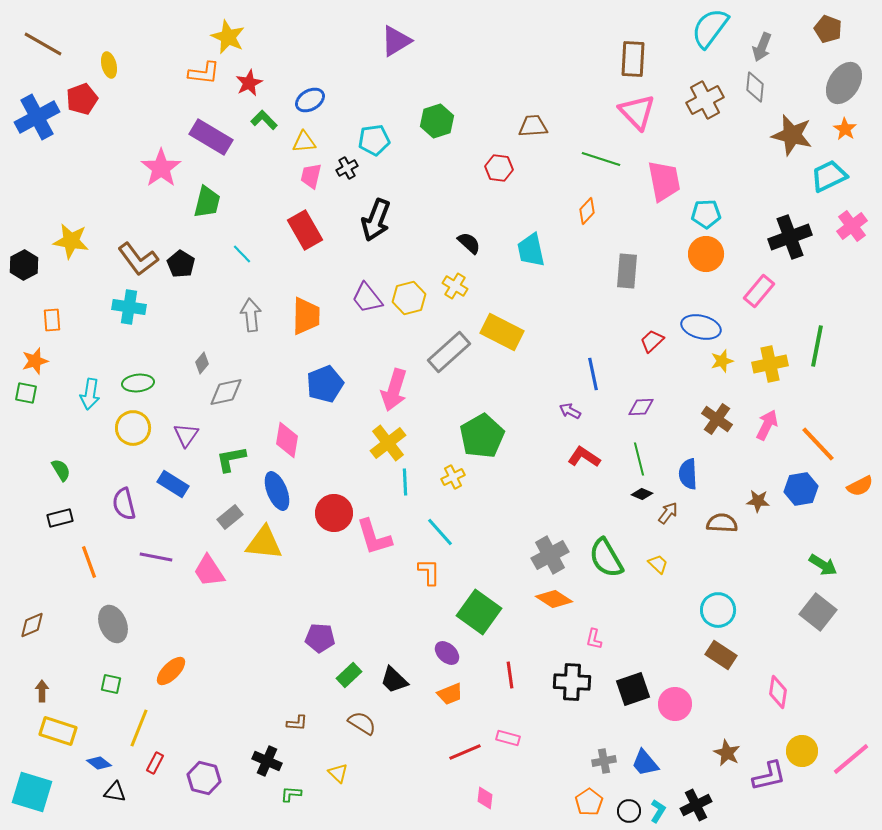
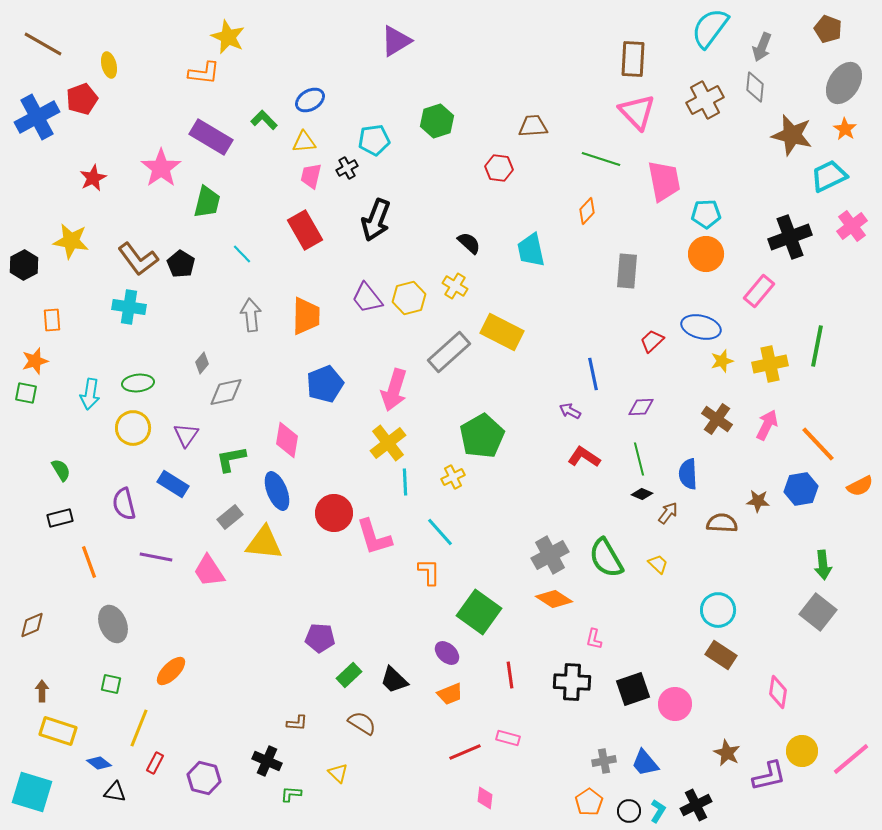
red star at (249, 83): moved 156 px left, 95 px down
green arrow at (823, 565): rotated 52 degrees clockwise
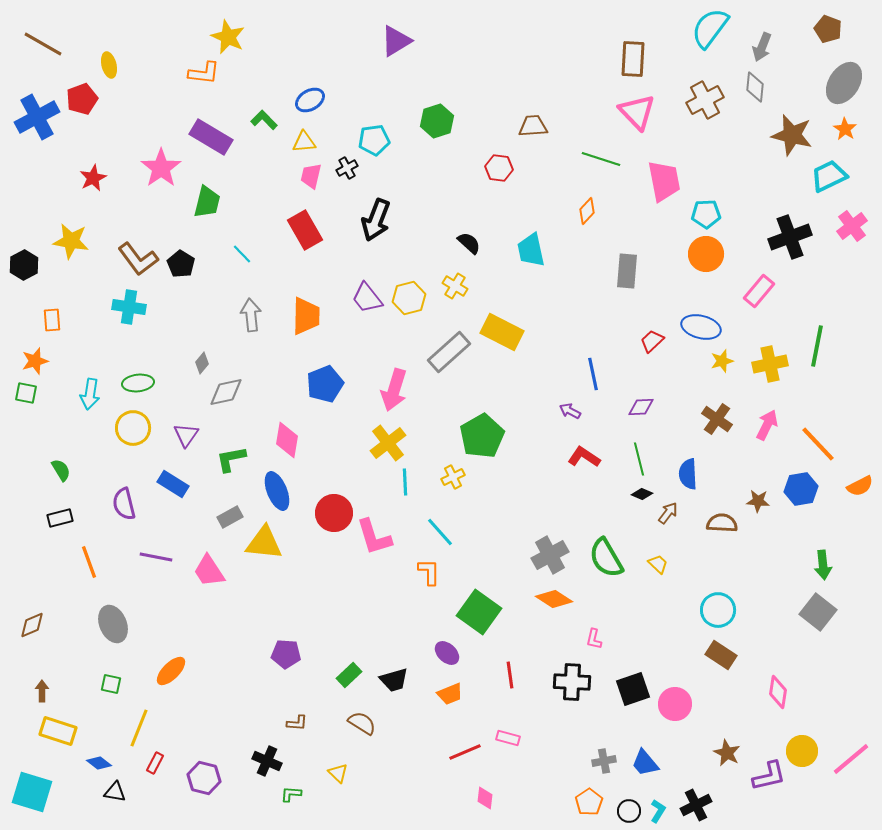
gray rectangle at (230, 517): rotated 10 degrees clockwise
purple pentagon at (320, 638): moved 34 px left, 16 px down
black trapezoid at (394, 680): rotated 60 degrees counterclockwise
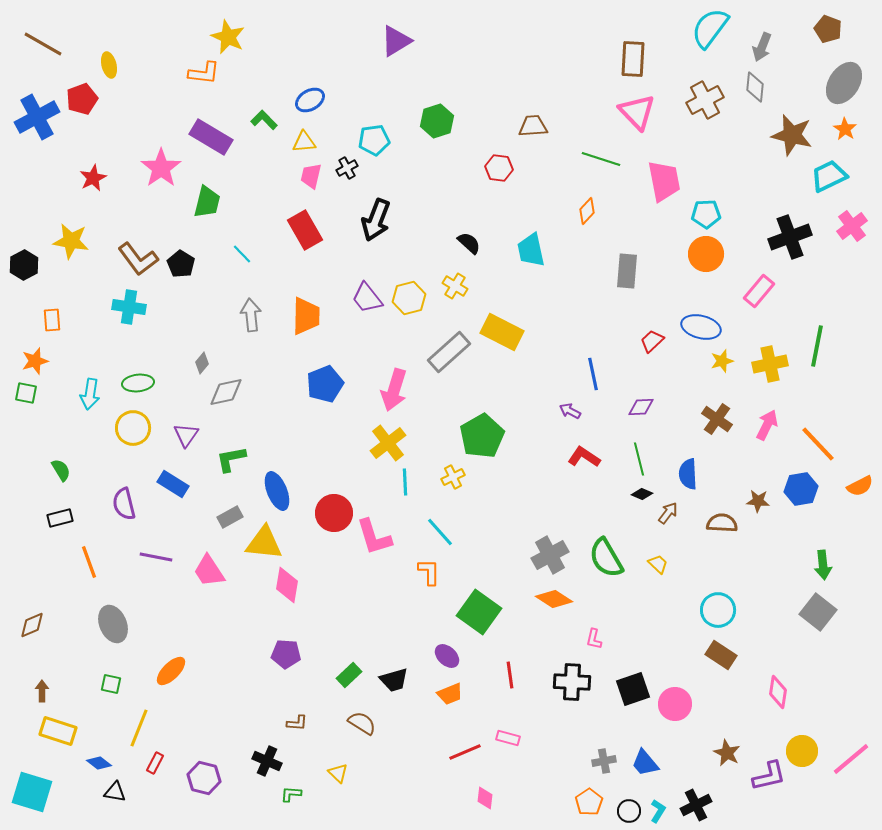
pink diamond at (287, 440): moved 145 px down
purple ellipse at (447, 653): moved 3 px down
